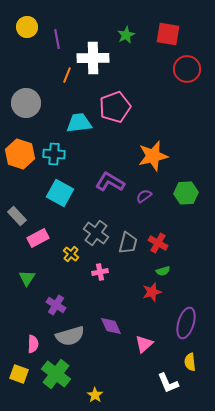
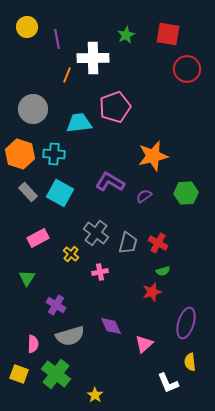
gray circle: moved 7 px right, 6 px down
gray rectangle: moved 11 px right, 24 px up
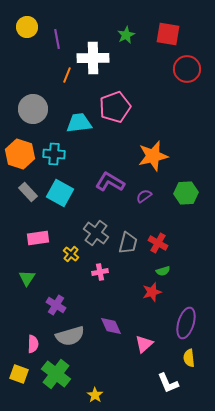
pink rectangle: rotated 20 degrees clockwise
yellow semicircle: moved 1 px left, 4 px up
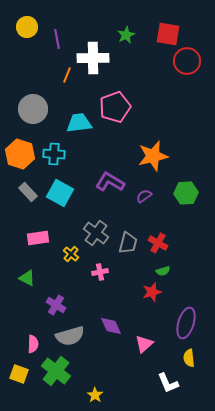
red circle: moved 8 px up
green triangle: rotated 36 degrees counterclockwise
green cross: moved 3 px up
